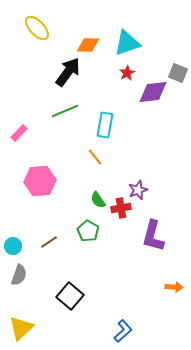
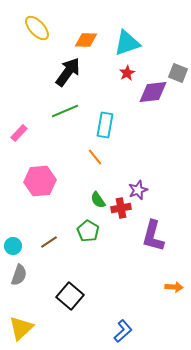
orange diamond: moved 2 px left, 5 px up
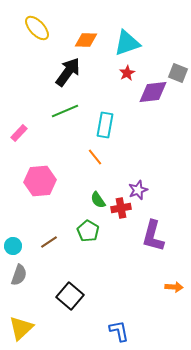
blue L-shape: moved 4 px left; rotated 60 degrees counterclockwise
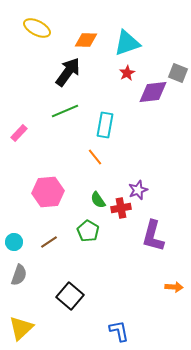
yellow ellipse: rotated 20 degrees counterclockwise
pink hexagon: moved 8 px right, 11 px down
cyan circle: moved 1 px right, 4 px up
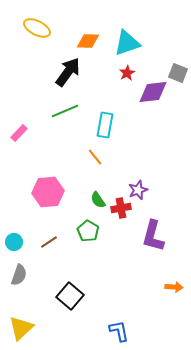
orange diamond: moved 2 px right, 1 px down
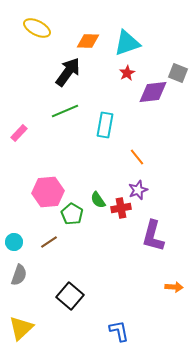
orange line: moved 42 px right
green pentagon: moved 16 px left, 17 px up
